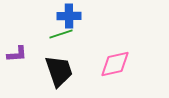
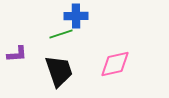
blue cross: moved 7 px right
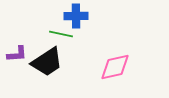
green line: rotated 30 degrees clockwise
pink diamond: moved 3 px down
black trapezoid: moved 12 px left, 9 px up; rotated 76 degrees clockwise
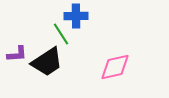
green line: rotated 45 degrees clockwise
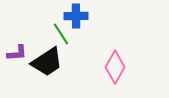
purple L-shape: moved 1 px up
pink diamond: rotated 48 degrees counterclockwise
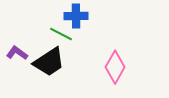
green line: rotated 30 degrees counterclockwise
purple L-shape: rotated 140 degrees counterclockwise
black trapezoid: moved 2 px right
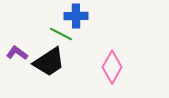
pink diamond: moved 3 px left
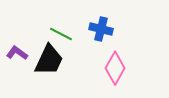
blue cross: moved 25 px right, 13 px down; rotated 15 degrees clockwise
black trapezoid: moved 2 px up; rotated 32 degrees counterclockwise
pink diamond: moved 3 px right, 1 px down
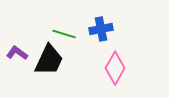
blue cross: rotated 25 degrees counterclockwise
green line: moved 3 px right; rotated 10 degrees counterclockwise
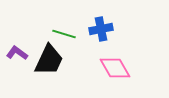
pink diamond: rotated 60 degrees counterclockwise
